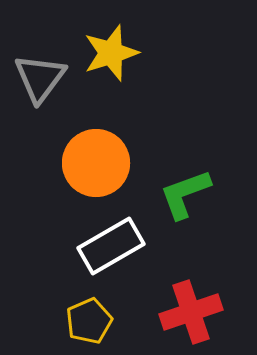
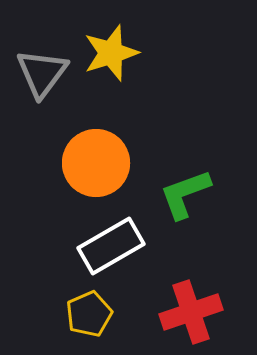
gray triangle: moved 2 px right, 5 px up
yellow pentagon: moved 7 px up
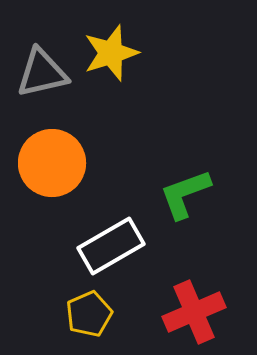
gray triangle: rotated 40 degrees clockwise
orange circle: moved 44 px left
red cross: moved 3 px right; rotated 4 degrees counterclockwise
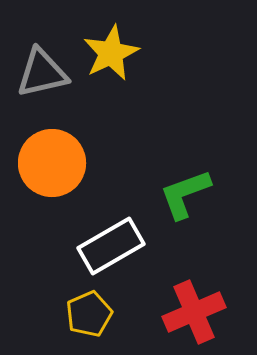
yellow star: rotated 8 degrees counterclockwise
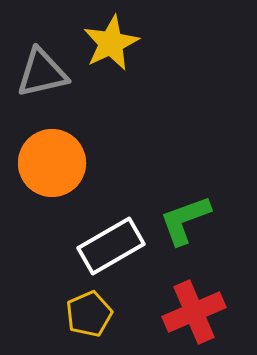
yellow star: moved 10 px up
green L-shape: moved 26 px down
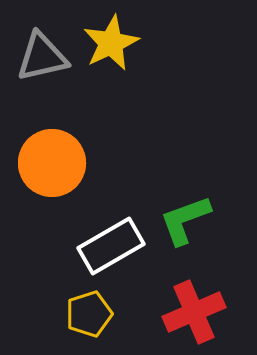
gray triangle: moved 16 px up
yellow pentagon: rotated 6 degrees clockwise
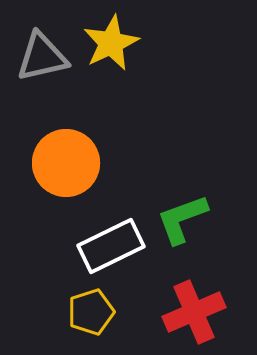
orange circle: moved 14 px right
green L-shape: moved 3 px left, 1 px up
white rectangle: rotated 4 degrees clockwise
yellow pentagon: moved 2 px right, 2 px up
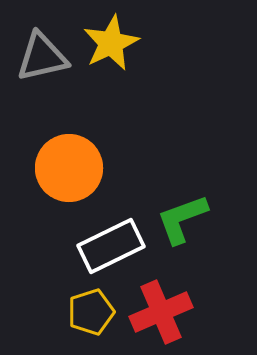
orange circle: moved 3 px right, 5 px down
red cross: moved 33 px left
